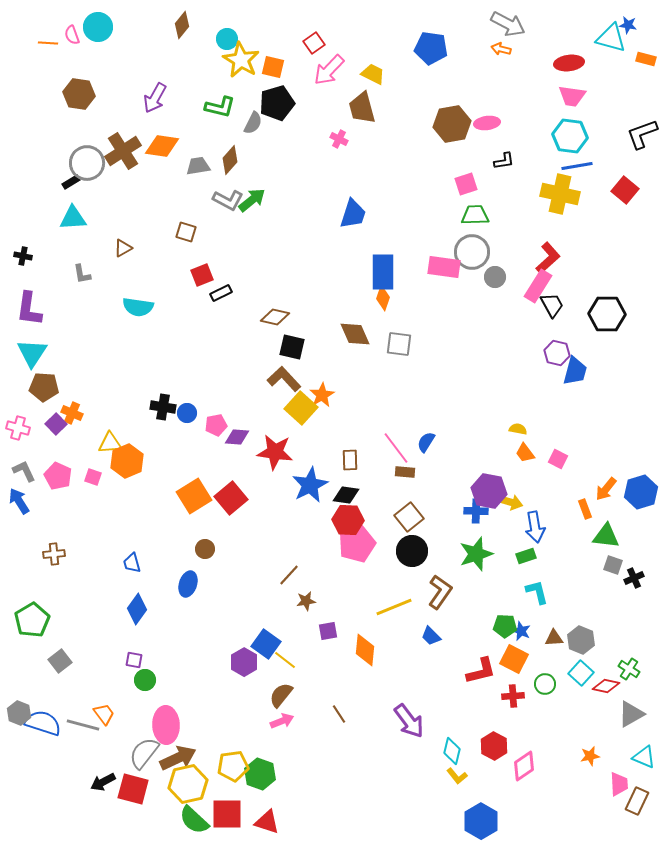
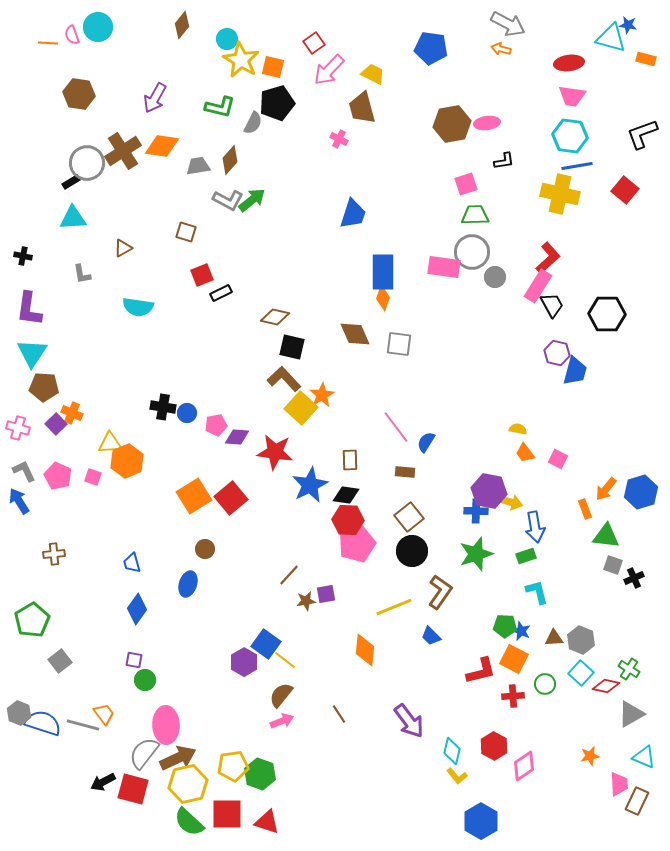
pink line at (396, 448): moved 21 px up
purple square at (328, 631): moved 2 px left, 37 px up
green semicircle at (194, 820): moved 5 px left, 2 px down
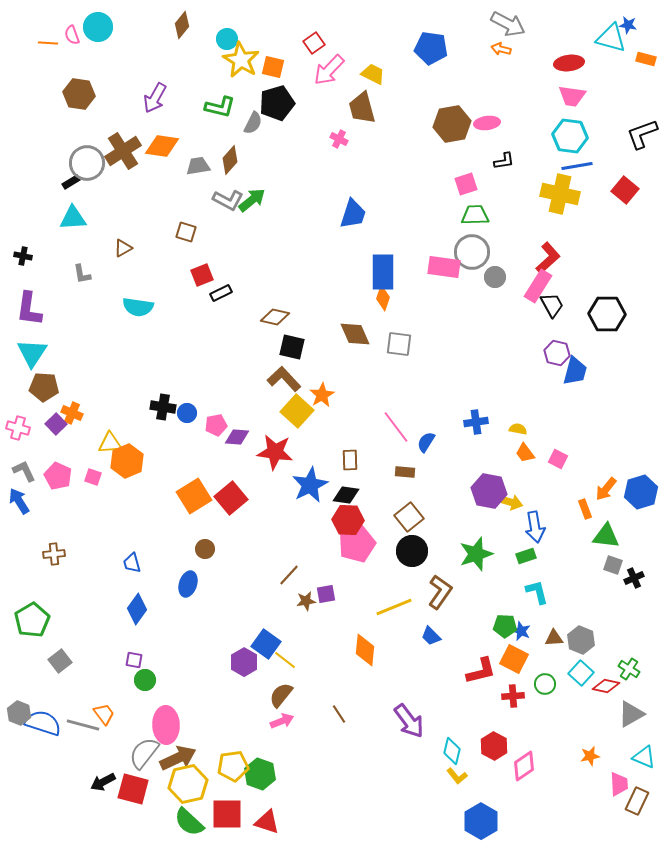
yellow square at (301, 408): moved 4 px left, 3 px down
blue cross at (476, 511): moved 89 px up; rotated 10 degrees counterclockwise
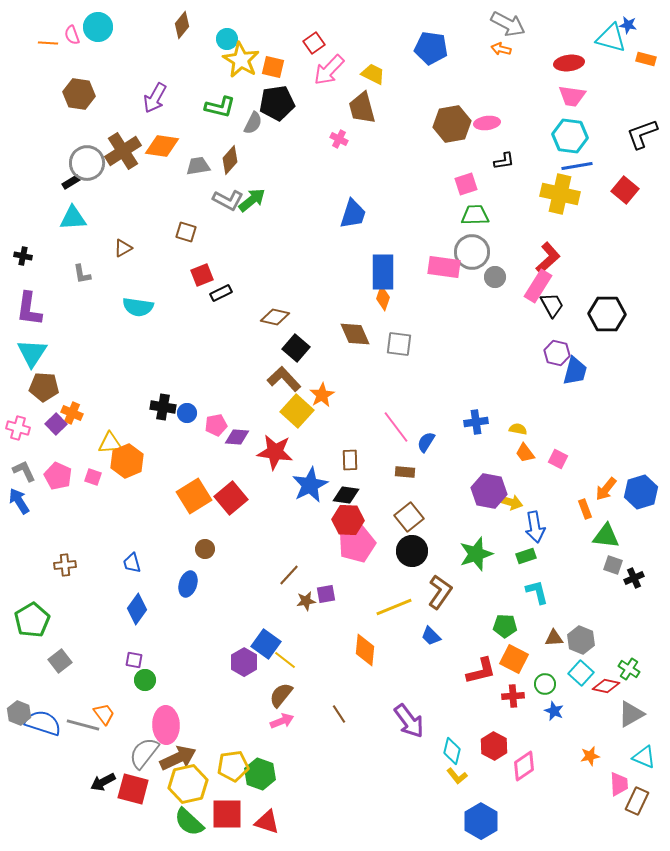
black pentagon at (277, 103): rotated 8 degrees clockwise
black square at (292, 347): moved 4 px right, 1 px down; rotated 28 degrees clockwise
brown cross at (54, 554): moved 11 px right, 11 px down
blue star at (521, 631): moved 33 px right, 80 px down
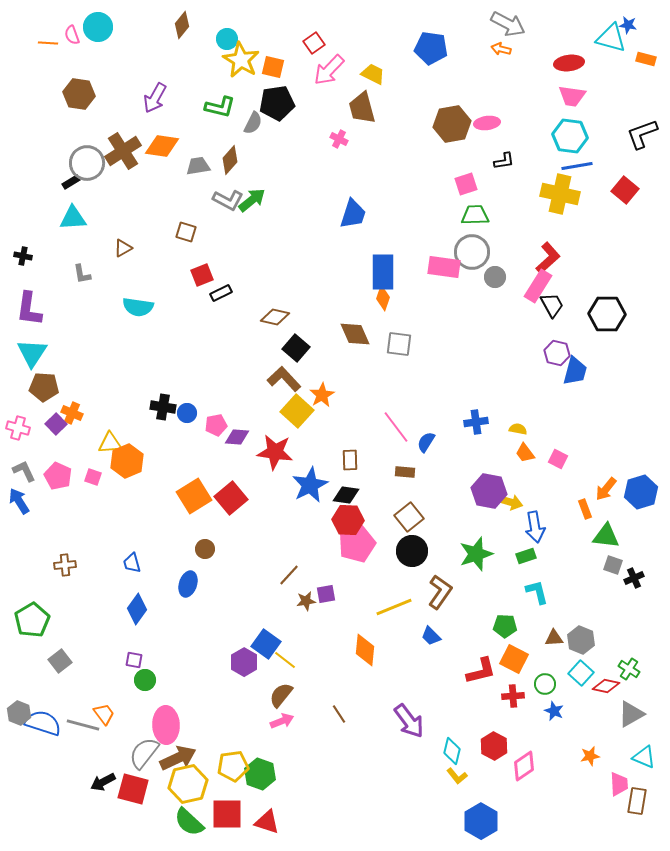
brown rectangle at (637, 801): rotated 16 degrees counterclockwise
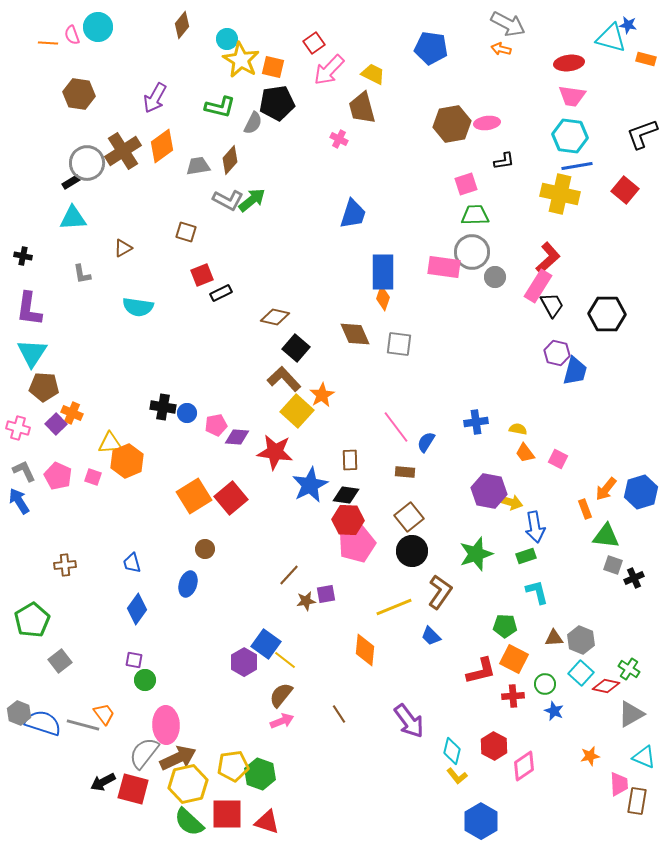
orange diamond at (162, 146): rotated 44 degrees counterclockwise
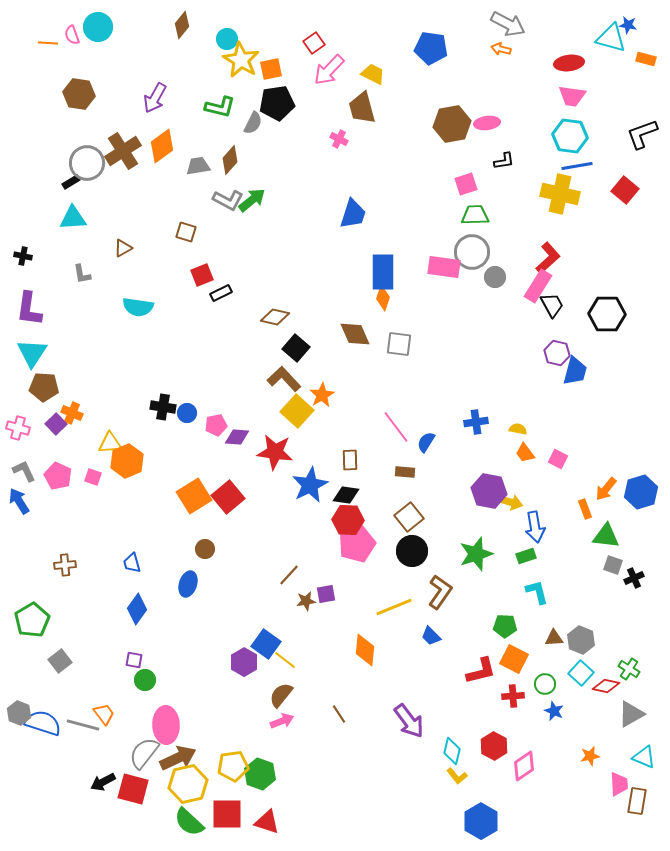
orange square at (273, 67): moved 2 px left, 2 px down; rotated 25 degrees counterclockwise
red square at (231, 498): moved 3 px left, 1 px up
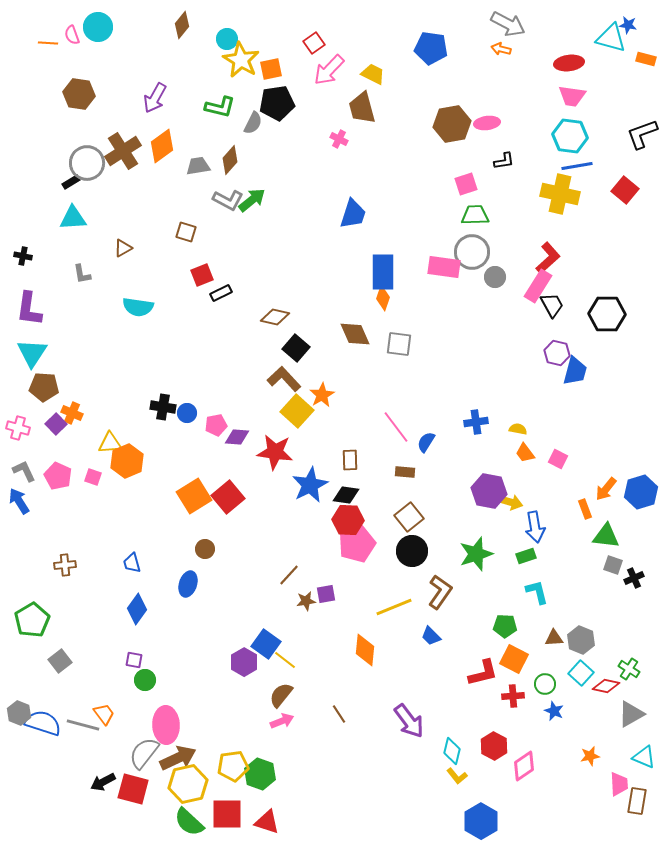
red L-shape at (481, 671): moved 2 px right, 2 px down
